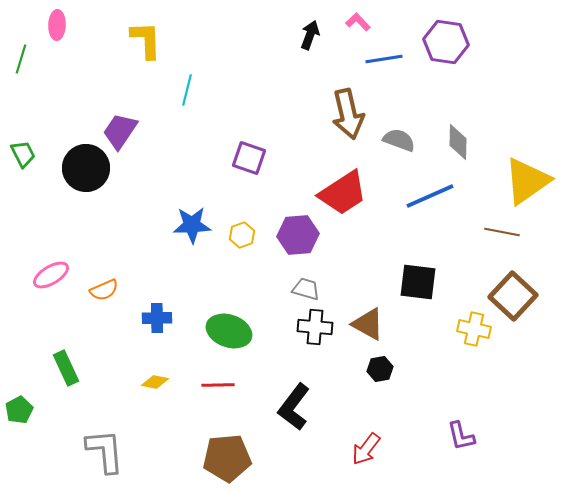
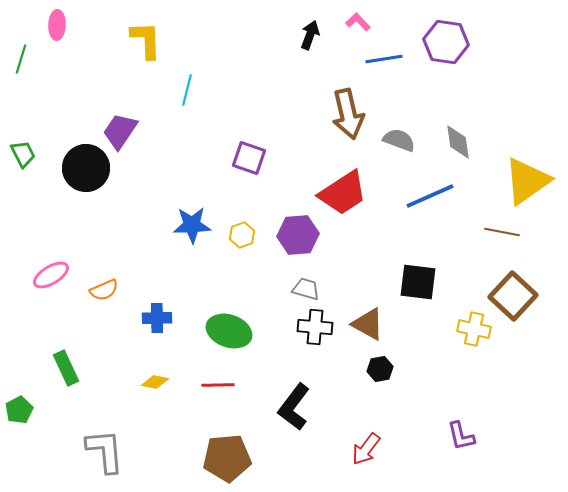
gray diamond at (458, 142): rotated 9 degrees counterclockwise
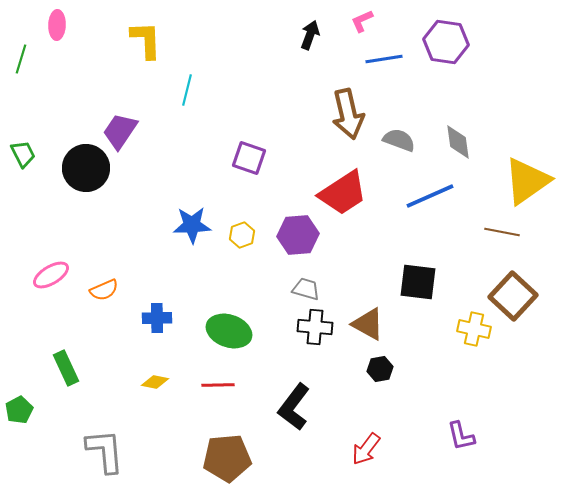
pink L-shape at (358, 22): moved 4 px right, 1 px up; rotated 70 degrees counterclockwise
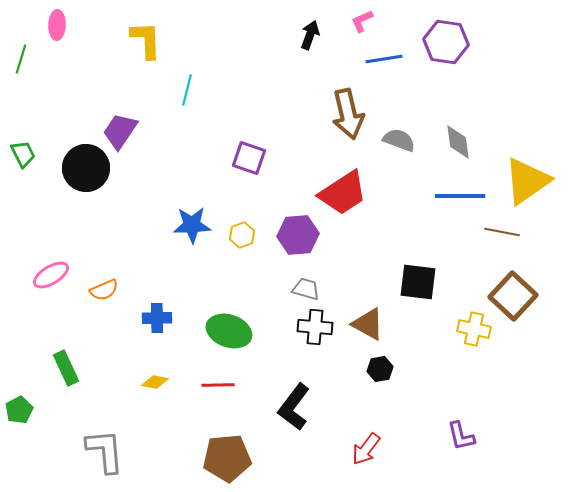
blue line at (430, 196): moved 30 px right; rotated 24 degrees clockwise
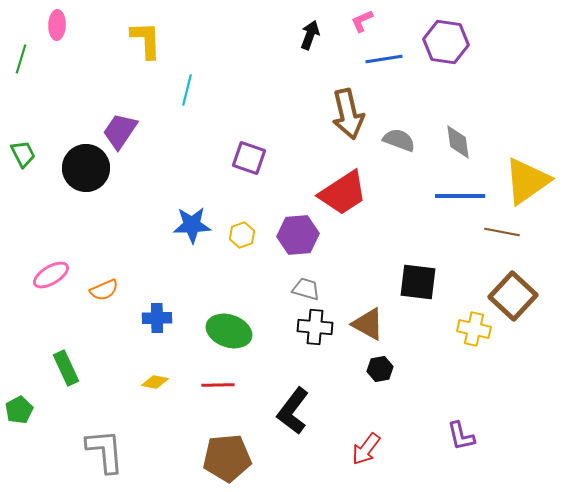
black L-shape at (294, 407): moved 1 px left, 4 px down
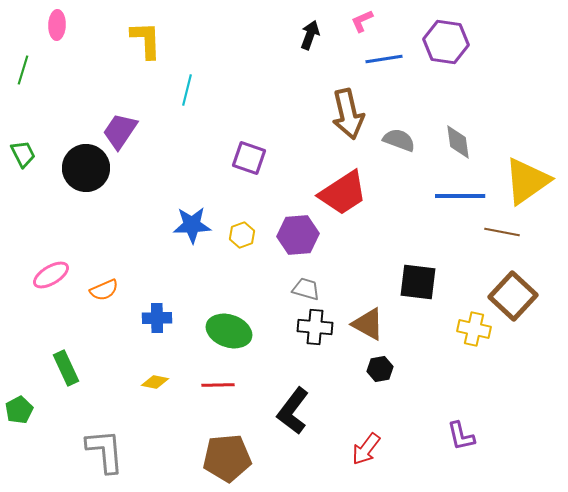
green line at (21, 59): moved 2 px right, 11 px down
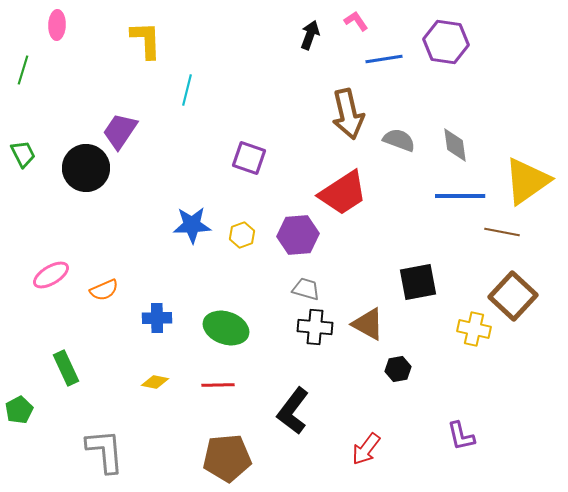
pink L-shape at (362, 21): moved 6 px left; rotated 80 degrees clockwise
gray diamond at (458, 142): moved 3 px left, 3 px down
black square at (418, 282): rotated 18 degrees counterclockwise
green ellipse at (229, 331): moved 3 px left, 3 px up
black hexagon at (380, 369): moved 18 px right
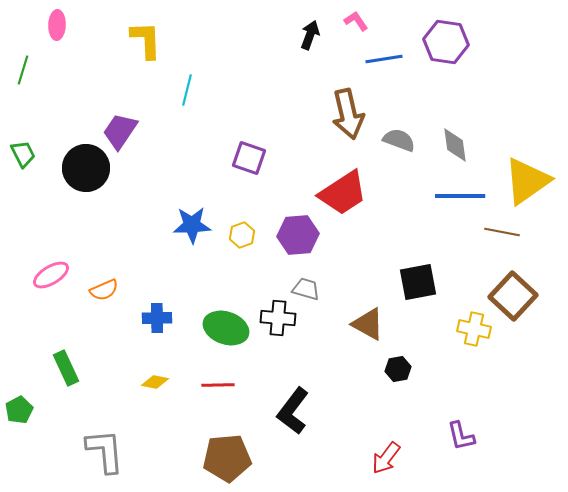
black cross at (315, 327): moved 37 px left, 9 px up
red arrow at (366, 449): moved 20 px right, 9 px down
